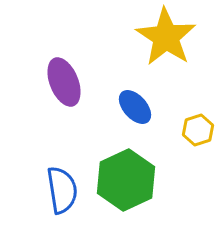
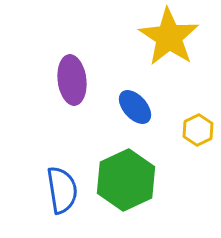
yellow star: moved 3 px right
purple ellipse: moved 8 px right, 2 px up; rotated 15 degrees clockwise
yellow hexagon: rotated 8 degrees counterclockwise
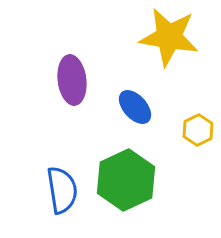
yellow star: rotated 24 degrees counterclockwise
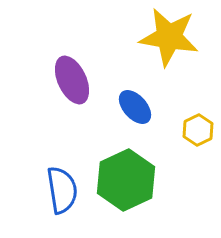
purple ellipse: rotated 18 degrees counterclockwise
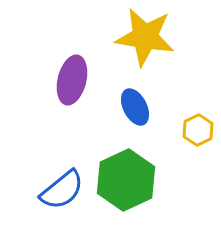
yellow star: moved 24 px left
purple ellipse: rotated 39 degrees clockwise
blue ellipse: rotated 15 degrees clockwise
blue semicircle: rotated 60 degrees clockwise
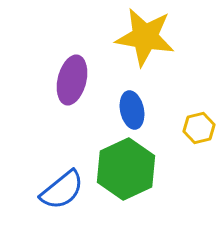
blue ellipse: moved 3 px left, 3 px down; rotated 15 degrees clockwise
yellow hexagon: moved 1 px right, 2 px up; rotated 12 degrees clockwise
green hexagon: moved 11 px up
